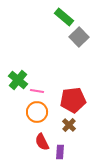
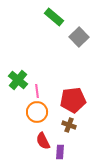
green rectangle: moved 10 px left
pink line: rotated 72 degrees clockwise
brown cross: rotated 24 degrees counterclockwise
red semicircle: moved 1 px right, 1 px up
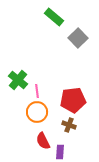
gray square: moved 1 px left, 1 px down
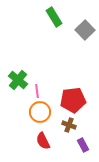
green rectangle: rotated 18 degrees clockwise
gray square: moved 7 px right, 8 px up
orange circle: moved 3 px right
purple rectangle: moved 23 px right, 7 px up; rotated 32 degrees counterclockwise
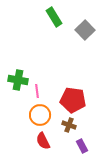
green cross: rotated 30 degrees counterclockwise
red pentagon: rotated 15 degrees clockwise
orange circle: moved 3 px down
purple rectangle: moved 1 px left, 1 px down
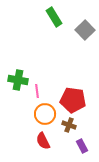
orange circle: moved 5 px right, 1 px up
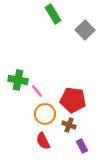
green rectangle: moved 1 px left, 3 px up
pink line: rotated 32 degrees counterclockwise
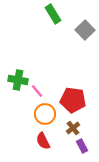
brown cross: moved 4 px right, 3 px down; rotated 32 degrees clockwise
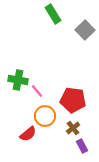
orange circle: moved 2 px down
red semicircle: moved 15 px left, 7 px up; rotated 102 degrees counterclockwise
